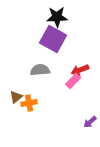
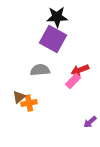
brown triangle: moved 3 px right
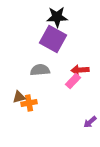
red arrow: rotated 18 degrees clockwise
brown triangle: rotated 24 degrees clockwise
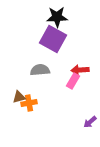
pink rectangle: rotated 14 degrees counterclockwise
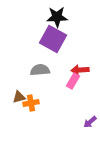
orange cross: moved 2 px right
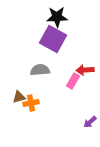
red arrow: moved 5 px right
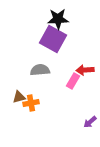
black star: moved 1 px right, 2 px down
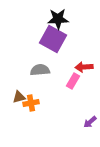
red arrow: moved 1 px left, 3 px up
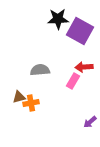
purple square: moved 27 px right, 8 px up
